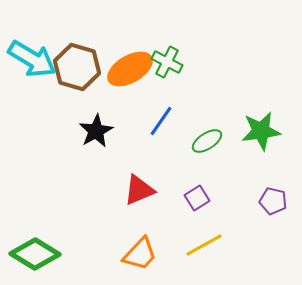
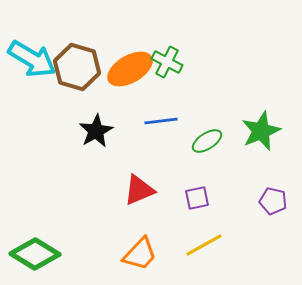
blue line: rotated 48 degrees clockwise
green star: rotated 15 degrees counterclockwise
purple square: rotated 20 degrees clockwise
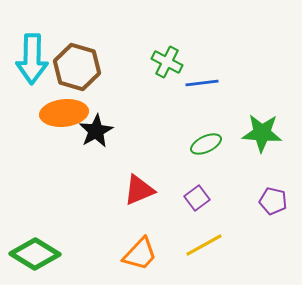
cyan arrow: rotated 60 degrees clockwise
orange ellipse: moved 66 px left, 44 px down; rotated 24 degrees clockwise
blue line: moved 41 px right, 38 px up
green star: moved 1 px right, 2 px down; rotated 27 degrees clockwise
green ellipse: moved 1 px left, 3 px down; rotated 8 degrees clockwise
purple square: rotated 25 degrees counterclockwise
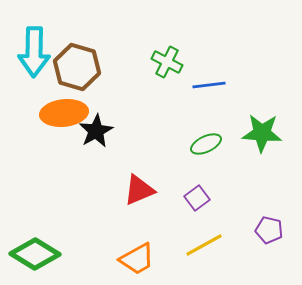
cyan arrow: moved 2 px right, 7 px up
blue line: moved 7 px right, 2 px down
purple pentagon: moved 4 px left, 29 px down
orange trapezoid: moved 3 px left, 5 px down; rotated 18 degrees clockwise
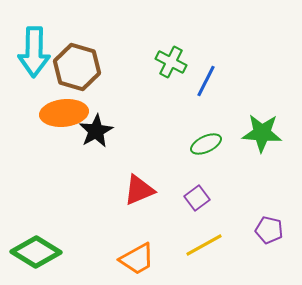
green cross: moved 4 px right
blue line: moved 3 px left, 4 px up; rotated 56 degrees counterclockwise
green diamond: moved 1 px right, 2 px up
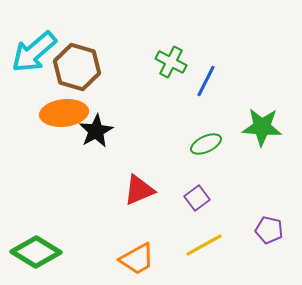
cyan arrow: rotated 48 degrees clockwise
green star: moved 6 px up
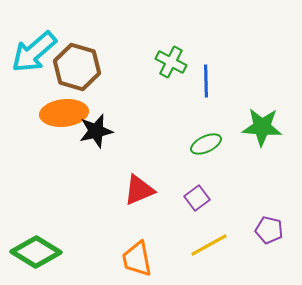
blue line: rotated 28 degrees counterclockwise
black star: rotated 16 degrees clockwise
yellow line: moved 5 px right
orange trapezoid: rotated 108 degrees clockwise
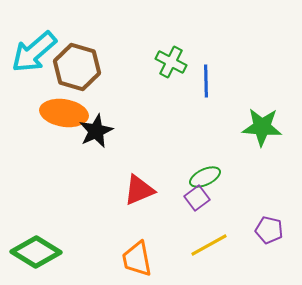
orange ellipse: rotated 15 degrees clockwise
black star: rotated 12 degrees counterclockwise
green ellipse: moved 1 px left, 33 px down
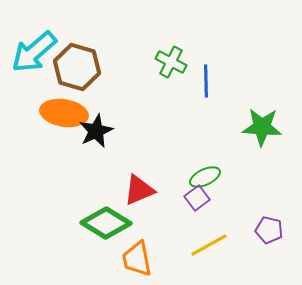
green diamond: moved 70 px right, 29 px up
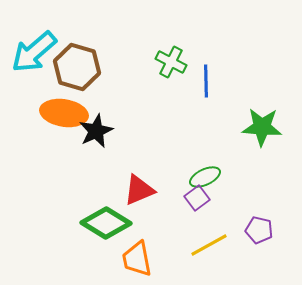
purple pentagon: moved 10 px left
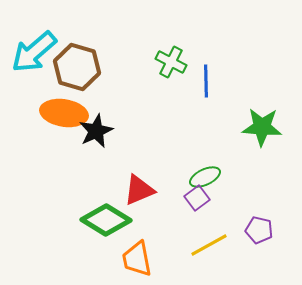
green diamond: moved 3 px up
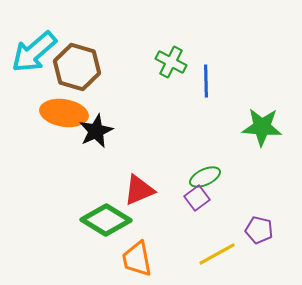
yellow line: moved 8 px right, 9 px down
